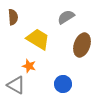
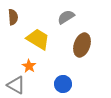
orange star: rotated 16 degrees clockwise
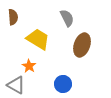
gray semicircle: moved 1 px right, 1 px down; rotated 96 degrees clockwise
